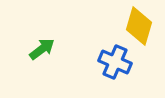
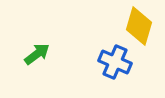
green arrow: moved 5 px left, 5 px down
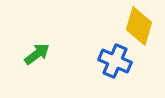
blue cross: moved 1 px up
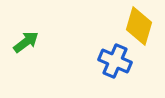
green arrow: moved 11 px left, 12 px up
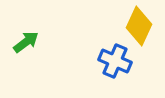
yellow diamond: rotated 9 degrees clockwise
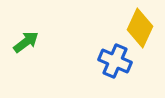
yellow diamond: moved 1 px right, 2 px down
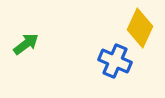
green arrow: moved 2 px down
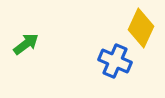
yellow diamond: moved 1 px right
